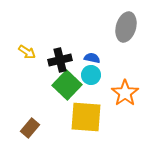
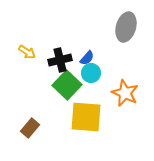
blue semicircle: moved 5 px left; rotated 119 degrees clockwise
cyan circle: moved 2 px up
orange star: rotated 12 degrees counterclockwise
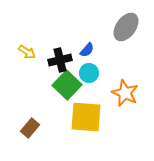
gray ellipse: rotated 20 degrees clockwise
blue semicircle: moved 8 px up
cyan circle: moved 2 px left
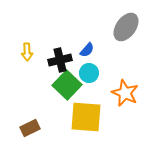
yellow arrow: rotated 54 degrees clockwise
brown rectangle: rotated 24 degrees clockwise
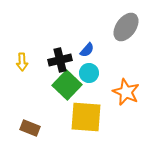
yellow arrow: moved 5 px left, 10 px down
orange star: moved 1 px right, 1 px up
brown rectangle: rotated 48 degrees clockwise
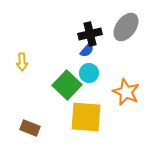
black cross: moved 30 px right, 26 px up
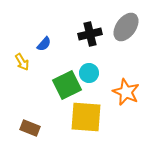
blue semicircle: moved 43 px left, 6 px up
yellow arrow: rotated 30 degrees counterclockwise
green square: rotated 20 degrees clockwise
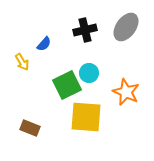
black cross: moved 5 px left, 4 px up
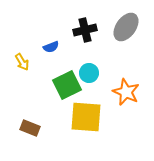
blue semicircle: moved 7 px right, 3 px down; rotated 28 degrees clockwise
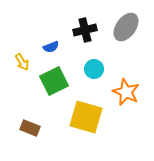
cyan circle: moved 5 px right, 4 px up
green square: moved 13 px left, 4 px up
yellow square: rotated 12 degrees clockwise
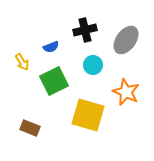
gray ellipse: moved 13 px down
cyan circle: moved 1 px left, 4 px up
yellow square: moved 2 px right, 2 px up
